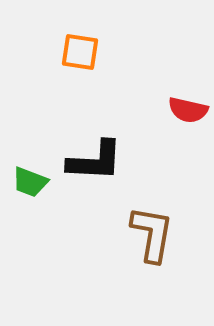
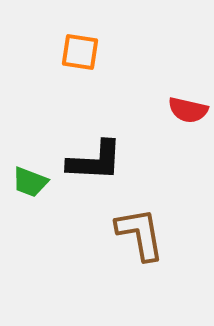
brown L-shape: moved 12 px left; rotated 20 degrees counterclockwise
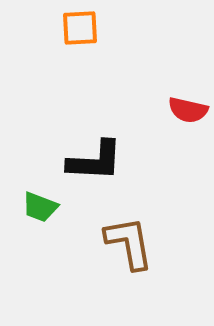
orange square: moved 24 px up; rotated 12 degrees counterclockwise
green trapezoid: moved 10 px right, 25 px down
brown L-shape: moved 11 px left, 9 px down
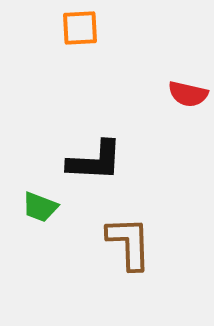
red semicircle: moved 16 px up
brown L-shape: rotated 8 degrees clockwise
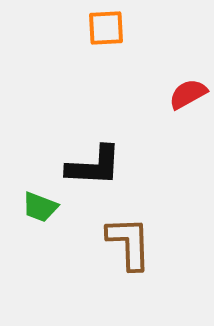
orange square: moved 26 px right
red semicircle: rotated 138 degrees clockwise
black L-shape: moved 1 px left, 5 px down
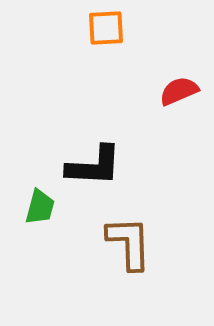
red semicircle: moved 9 px left, 3 px up; rotated 6 degrees clockwise
green trapezoid: rotated 96 degrees counterclockwise
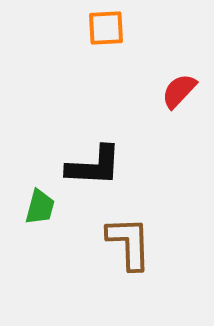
red semicircle: rotated 24 degrees counterclockwise
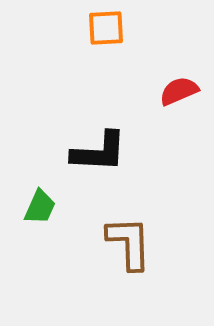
red semicircle: rotated 24 degrees clockwise
black L-shape: moved 5 px right, 14 px up
green trapezoid: rotated 9 degrees clockwise
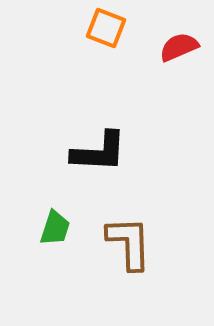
orange square: rotated 24 degrees clockwise
red semicircle: moved 44 px up
green trapezoid: moved 15 px right, 21 px down; rotated 6 degrees counterclockwise
